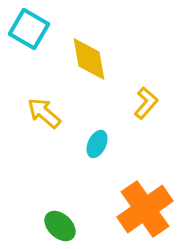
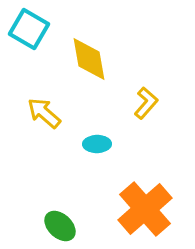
cyan ellipse: rotated 64 degrees clockwise
orange cross: rotated 6 degrees counterclockwise
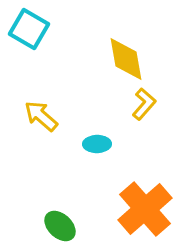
yellow diamond: moved 37 px right
yellow L-shape: moved 2 px left, 1 px down
yellow arrow: moved 3 px left, 3 px down
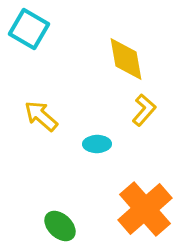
yellow L-shape: moved 6 px down
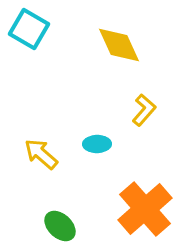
yellow diamond: moved 7 px left, 14 px up; rotated 15 degrees counterclockwise
yellow arrow: moved 38 px down
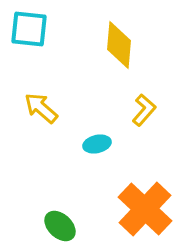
cyan square: rotated 24 degrees counterclockwise
yellow diamond: rotated 30 degrees clockwise
cyan ellipse: rotated 12 degrees counterclockwise
yellow arrow: moved 46 px up
orange cross: rotated 6 degrees counterclockwise
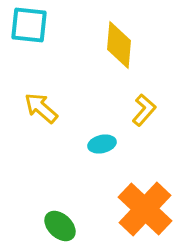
cyan square: moved 4 px up
cyan ellipse: moved 5 px right
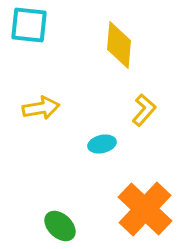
yellow arrow: rotated 129 degrees clockwise
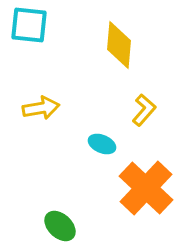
cyan ellipse: rotated 36 degrees clockwise
orange cross: moved 1 px right, 21 px up
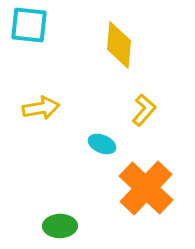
green ellipse: rotated 44 degrees counterclockwise
